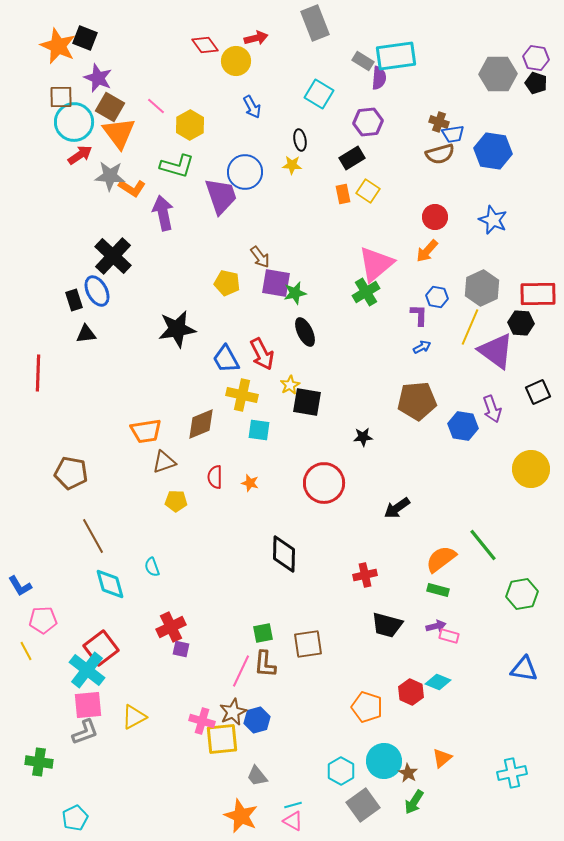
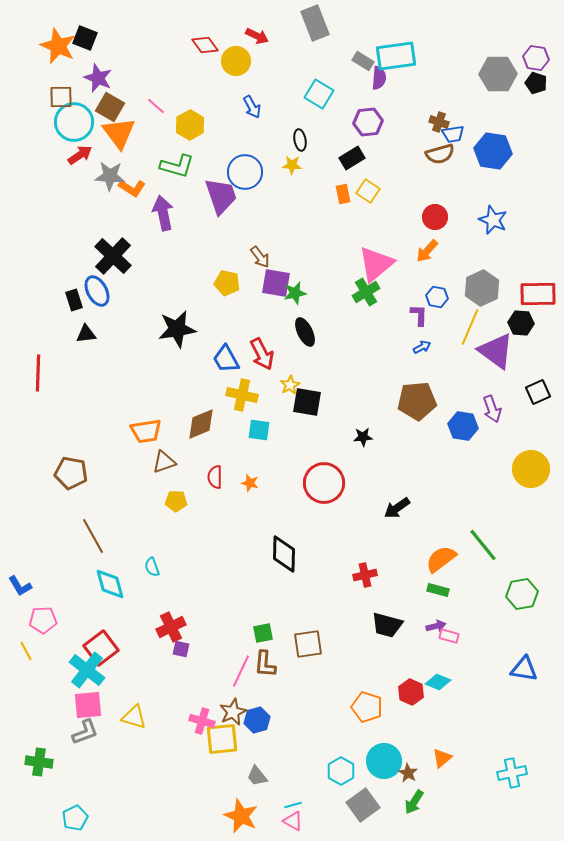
red arrow at (256, 38): moved 1 px right, 2 px up; rotated 40 degrees clockwise
yellow triangle at (134, 717): rotated 44 degrees clockwise
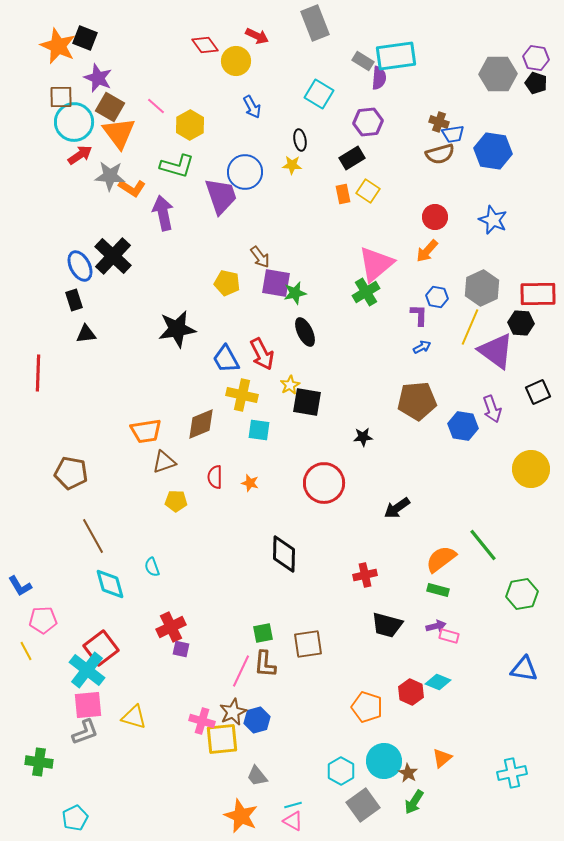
blue ellipse at (97, 291): moved 17 px left, 25 px up
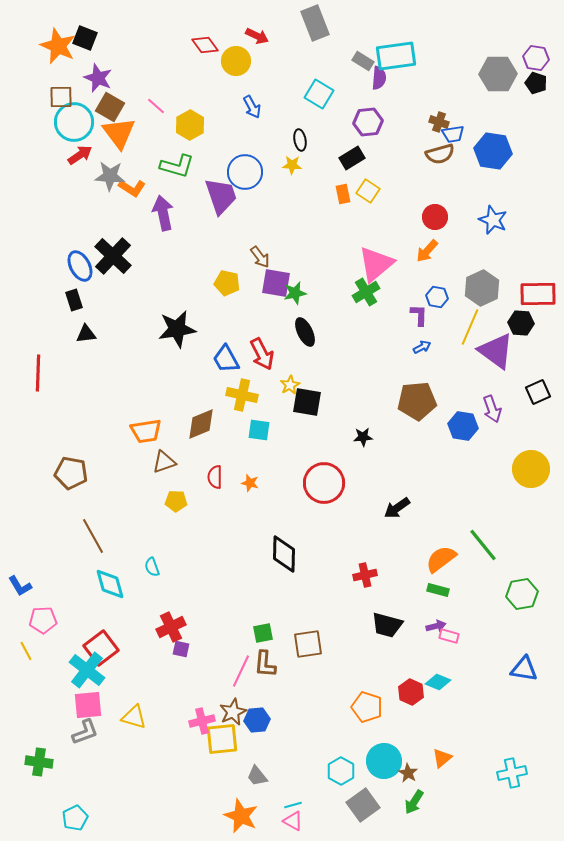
blue hexagon at (257, 720): rotated 10 degrees clockwise
pink cross at (202, 721): rotated 30 degrees counterclockwise
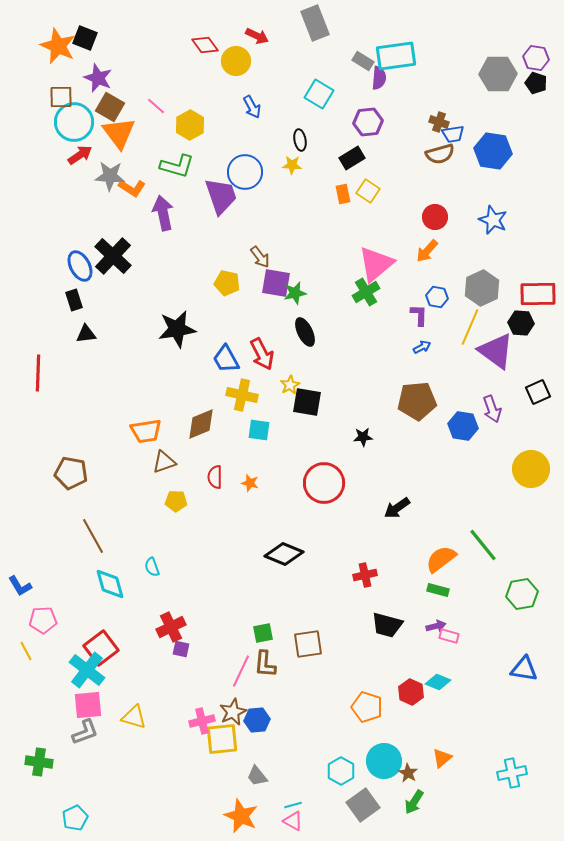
black diamond at (284, 554): rotated 69 degrees counterclockwise
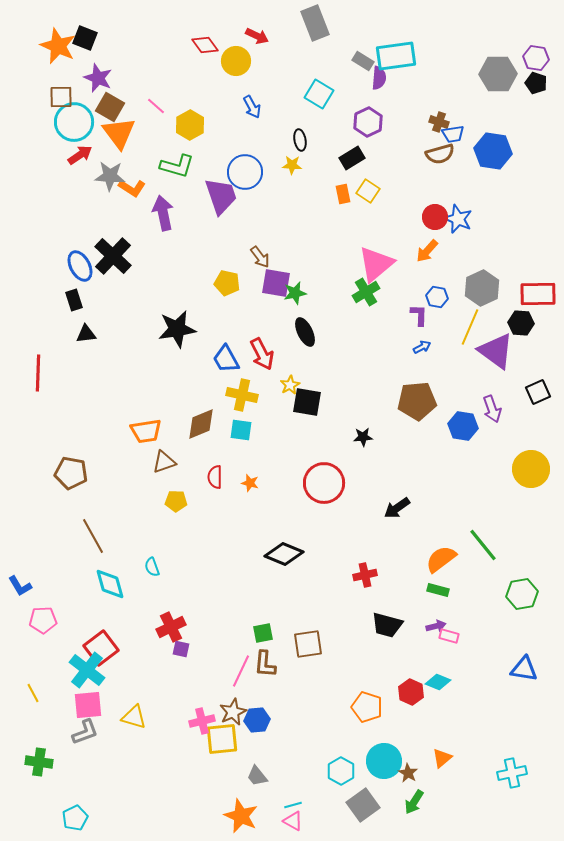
purple hexagon at (368, 122): rotated 20 degrees counterclockwise
blue star at (493, 220): moved 35 px left, 1 px up
cyan square at (259, 430): moved 18 px left
yellow line at (26, 651): moved 7 px right, 42 px down
